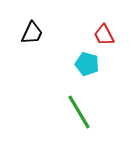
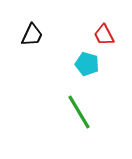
black trapezoid: moved 2 px down
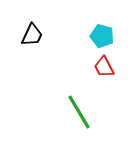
red trapezoid: moved 32 px down
cyan pentagon: moved 15 px right, 28 px up
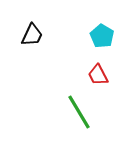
cyan pentagon: rotated 15 degrees clockwise
red trapezoid: moved 6 px left, 8 px down
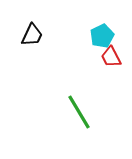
cyan pentagon: rotated 15 degrees clockwise
red trapezoid: moved 13 px right, 18 px up
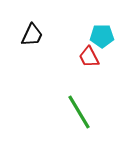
cyan pentagon: rotated 25 degrees clockwise
red trapezoid: moved 22 px left
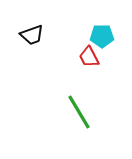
black trapezoid: rotated 45 degrees clockwise
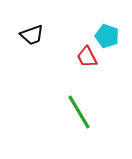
cyan pentagon: moved 5 px right; rotated 20 degrees clockwise
red trapezoid: moved 2 px left
